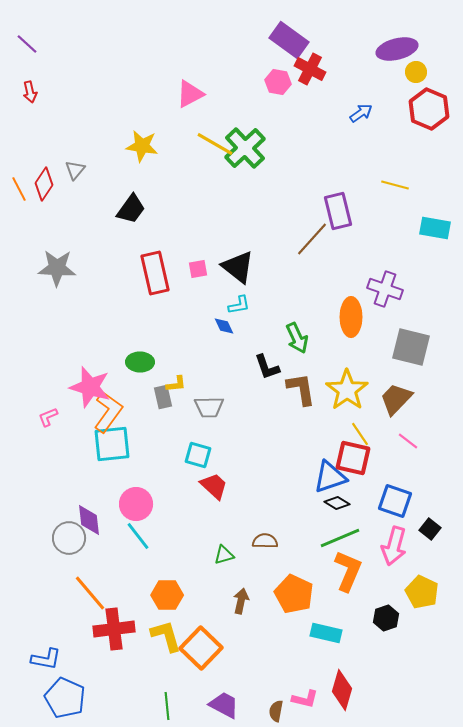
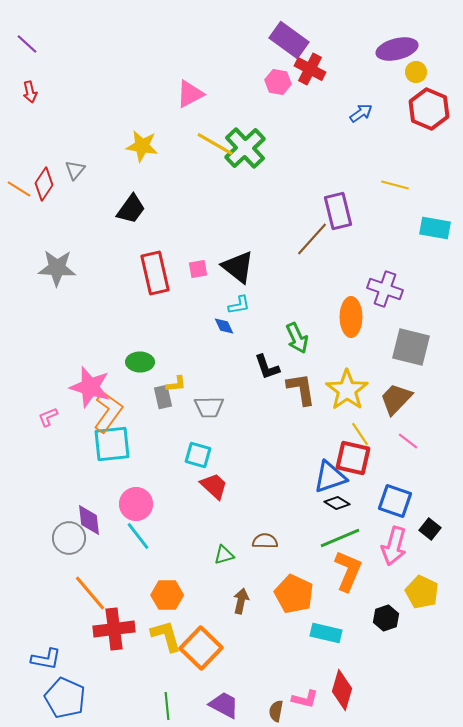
orange line at (19, 189): rotated 30 degrees counterclockwise
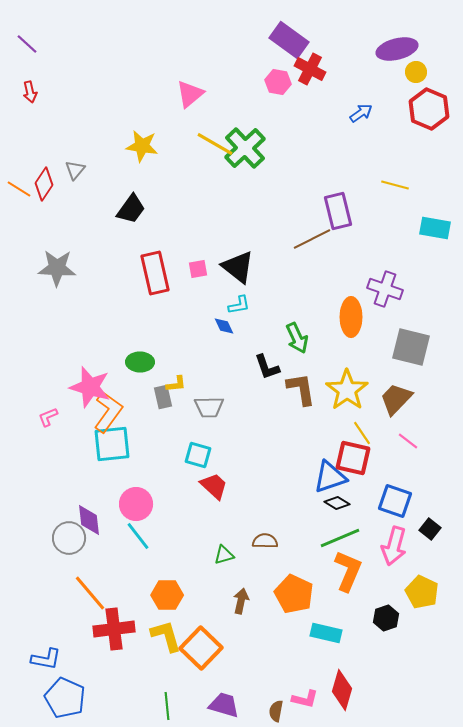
pink triangle at (190, 94): rotated 12 degrees counterclockwise
brown line at (312, 239): rotated 21 degrees clockwise
yellow line at (360, 434): moved 2 px right, 1 px up
purple trapezoid at (224, 705): rotated 12 degrees counterclockwise
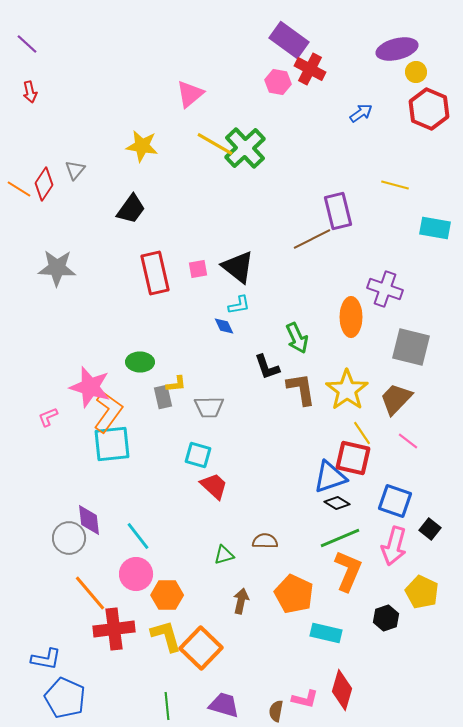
pink circle at (136, 504): moved 70 px down
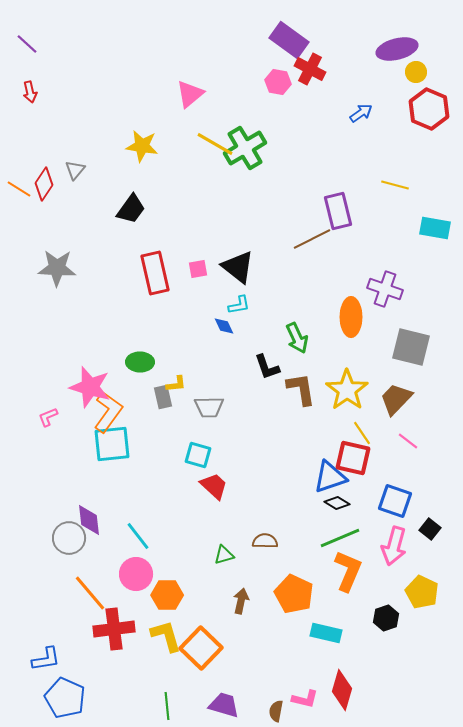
green cross at (245, 148): rotated 12 degrees clockwise
blue L-shape at (46, 659): rotated 20 degrees counterclockwise
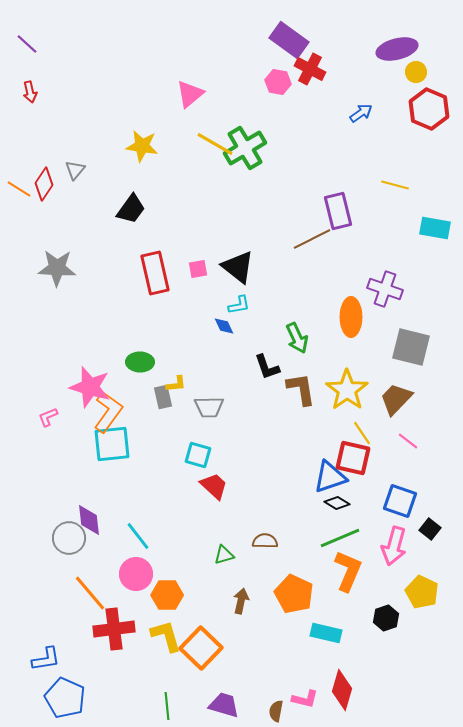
blue square at (395, 501): moved 5 px right
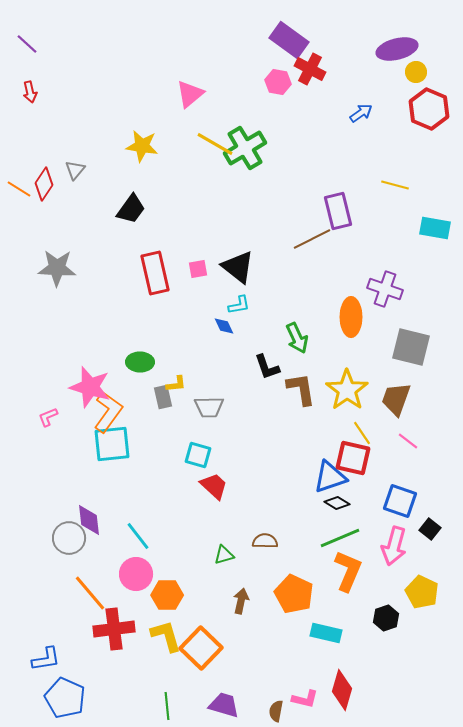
brown trapezoid at (396, 399): rotated 24 degrees counterclockwise
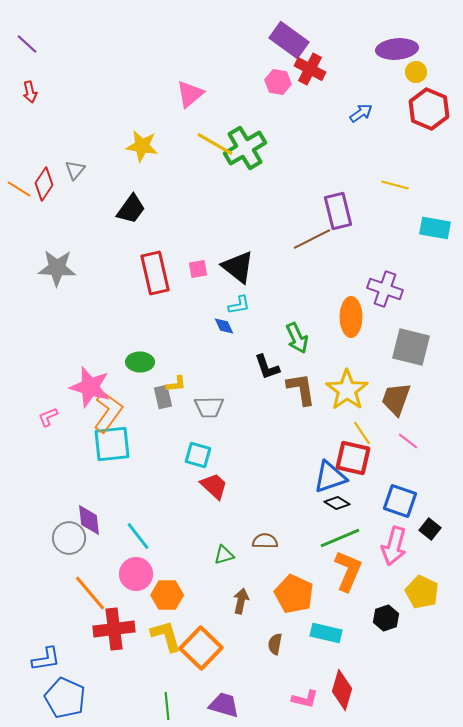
purple ellipse at (397, 49): rotated 9 degrees clockwise
brown semicircle at (276, 711): moved 1 px left, 67 px up
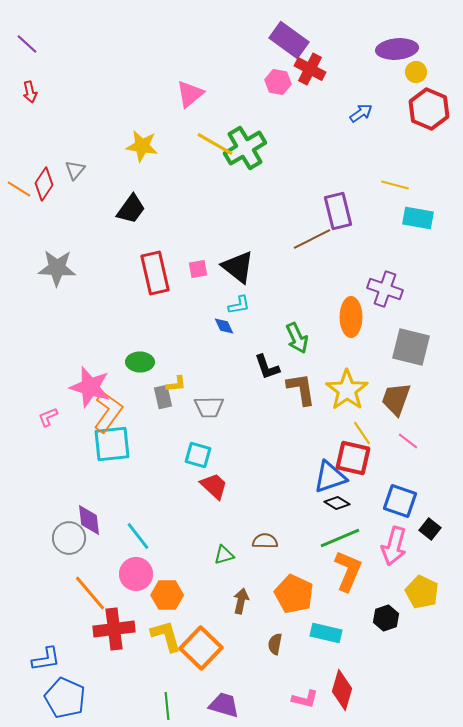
cyan rectangle at (435, 228): moved 17 px left, 10 px up
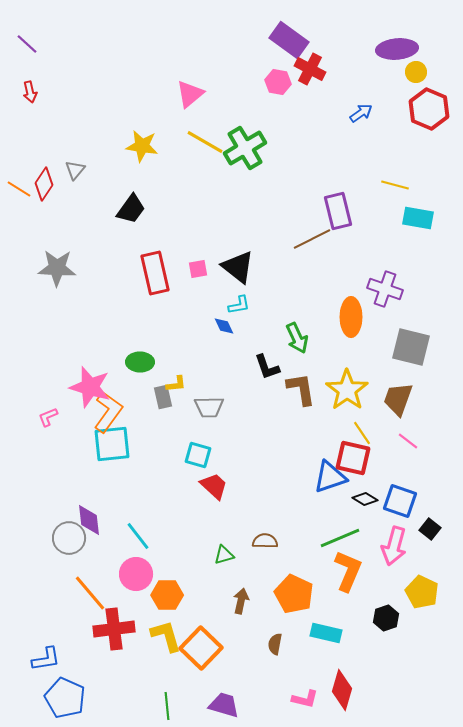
yellow line at (215, 144): moved 10 px left, 2 px up
brown trapezoid at (396, 399): moved 2 px right
black diamond at (337, 503): moved 28 px right, 4 px up
